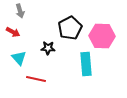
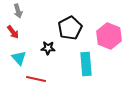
gray arrow: moved 2 px left
red arrow: rotated 24 degrees clockwise
pink hexagon: moved 7 px right; rotated 20 degrees clockwise
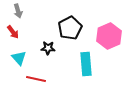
pink hexagon: rotated 15 degrees clockwise
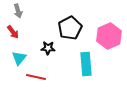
cyan triangle: rotated 21 degrees clockwise
red line: moved 2 px up
